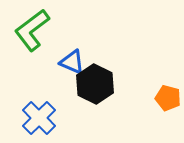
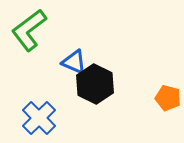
green L-shape: moved 3 px left
blue triangle: moved 2 px right
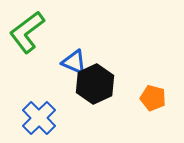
green L-shape: moved 2 px left, 2 px down
black hexagon: rotated 9 degrees clockwise
orange pentagon: moved 15 px left
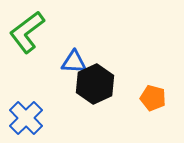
blue triangle: rotated 20 degrees counterclockwise
blue cross: moved 13 px left
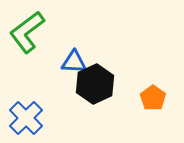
orange pentagon: rotated 20 degrees clockwise
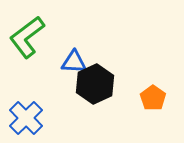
green L-shape: moved 5 px down
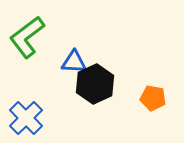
orange pentagon: rotated 25 degrees counterclockwise
